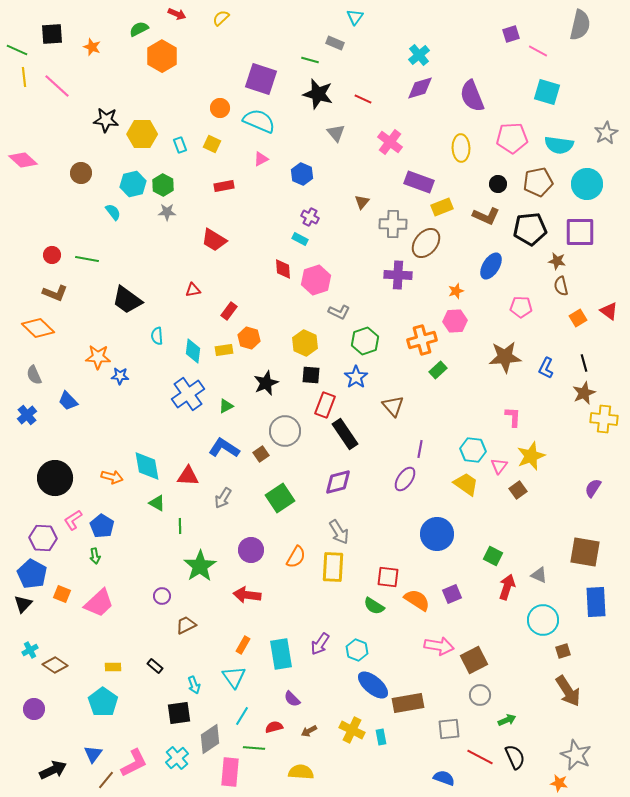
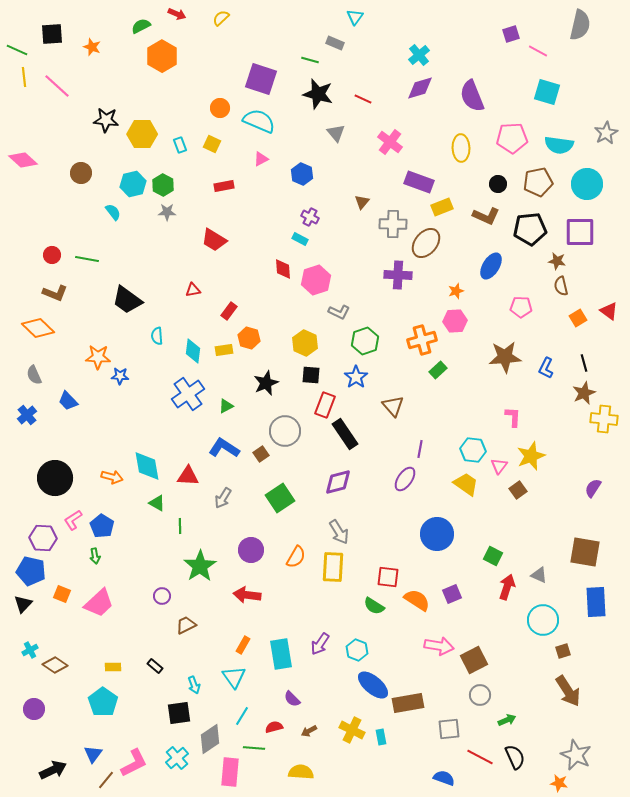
green semicircle at (139, 29): moved 2 px right, 3 px up
blue pentagon at (32, 574): moved 1 px left, 3 px up; rotated 16 degrees counterclockwise
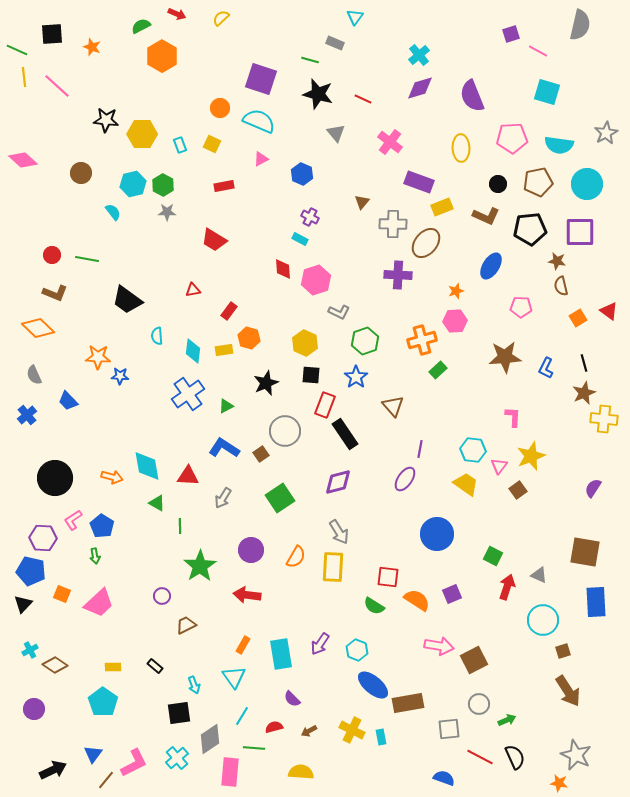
gray circle at (480, 695): moved 1 px left, 9 px down
